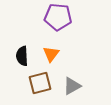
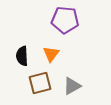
purple pentagon: moved 7 px right, 3 px down
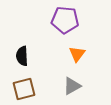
orange triangle: moved 26 px right
brown square: moved 16 px left, 6 px down
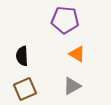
orange triangle: rotated 36 degrees counterclockwise
brown square: moved 1 px right; rotated 10 degrees counterclockwise
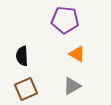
brown square: moved 1 px right
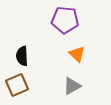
orange triangle: rotated 12 degrees clockwise
brown square: moved 9 px left, 4 px up
